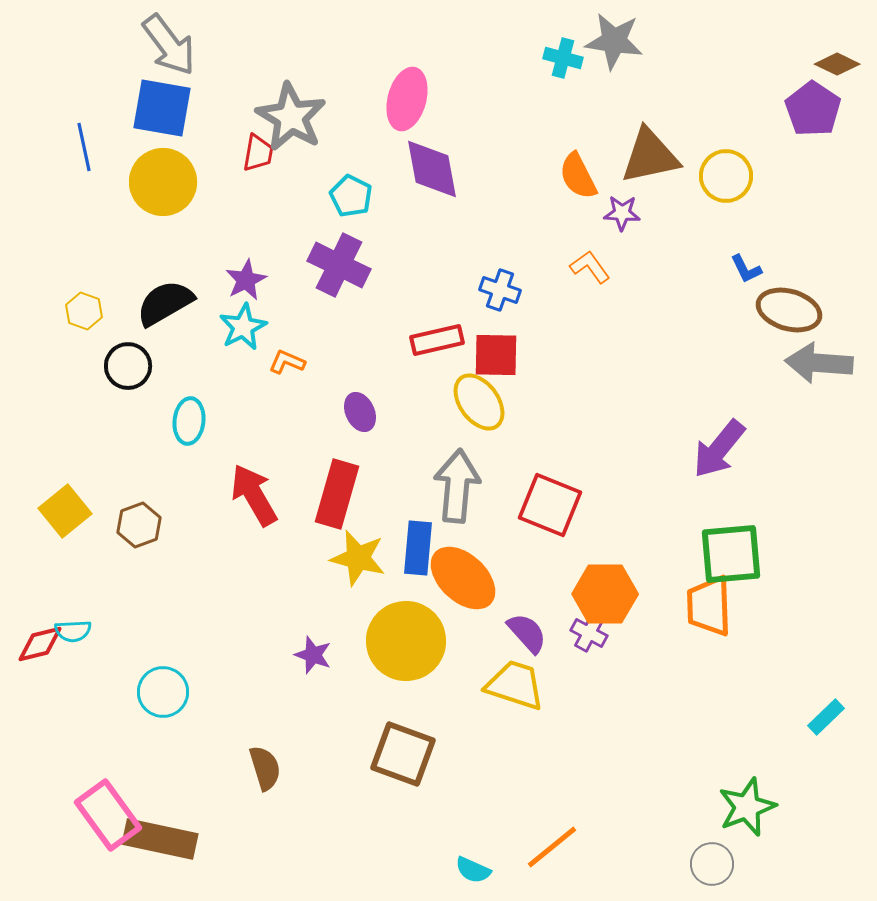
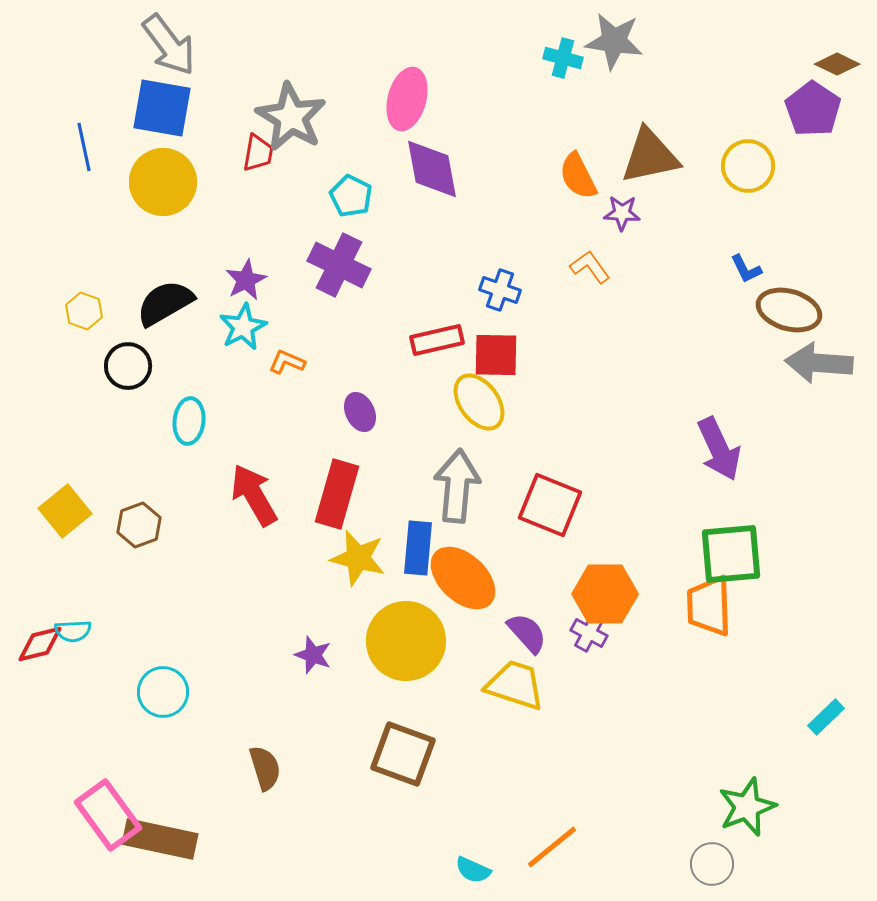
yellow circle at (726, 176): moved 22 px right, 10 px up
purple arrow at (719, 449): rotated 64 degrees counterclockwise
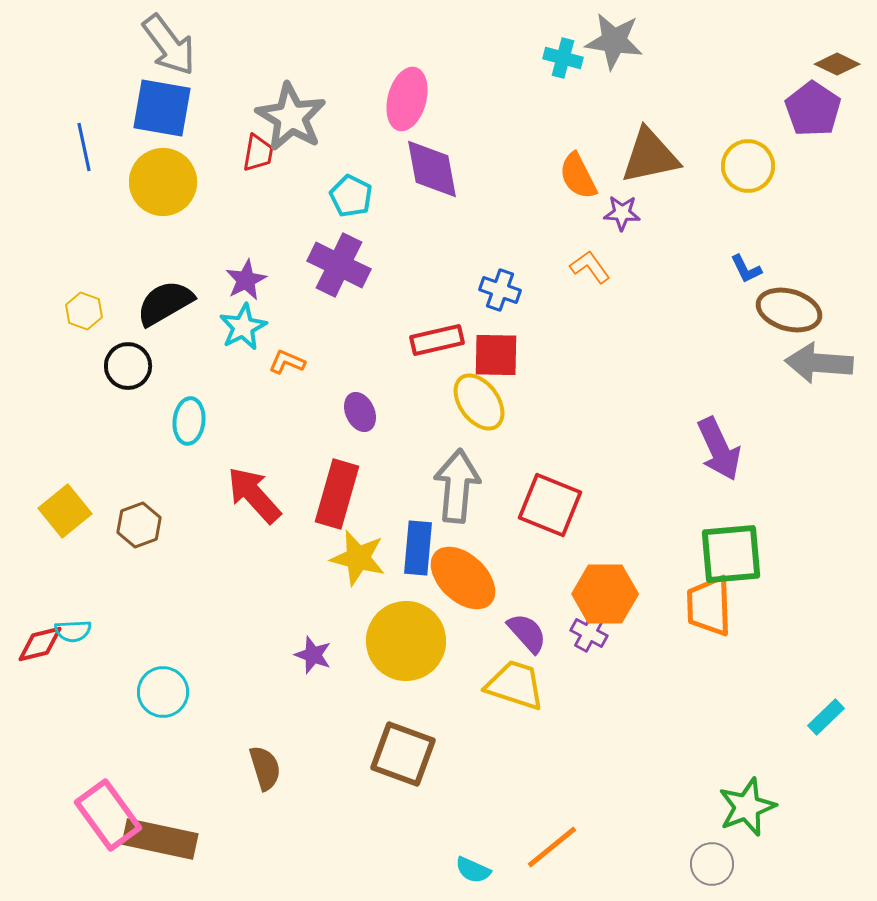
red arrow at (254, 495): rotated 12 degrees counterclockwise
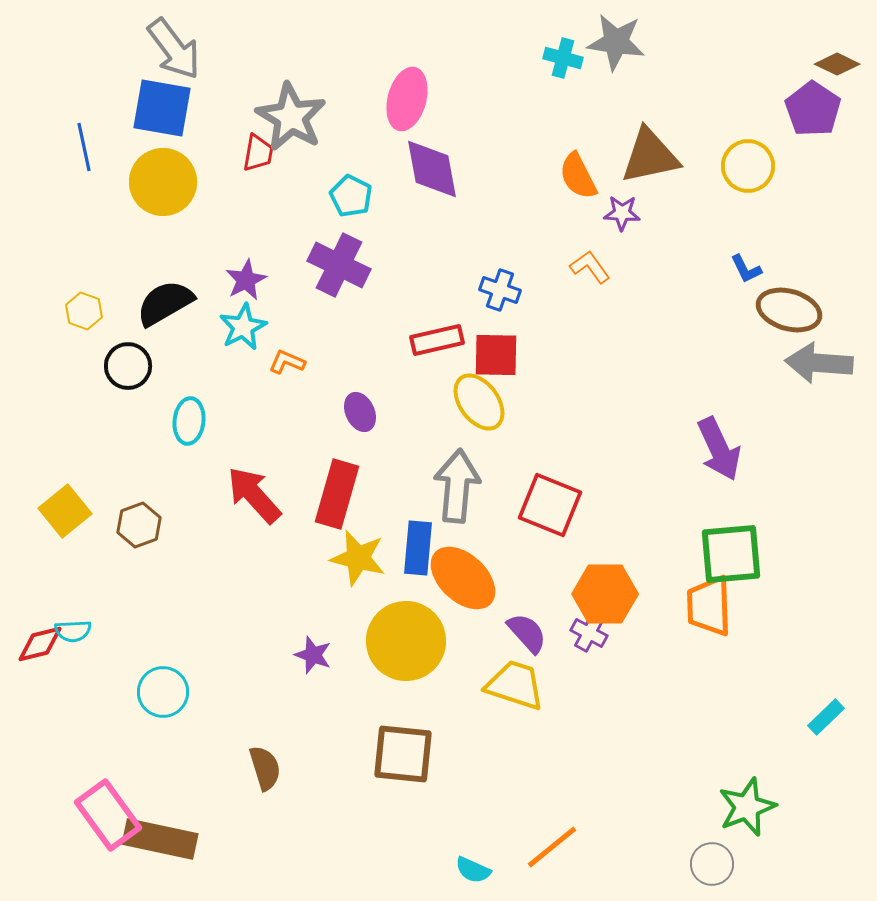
gray star at (614, 41): moved 2 px right, 1 px down
gray arrow at (169, 45): moved 5 px right, 4 px down
brown square at (403, 754): rotated 14 degrees counterclockwise
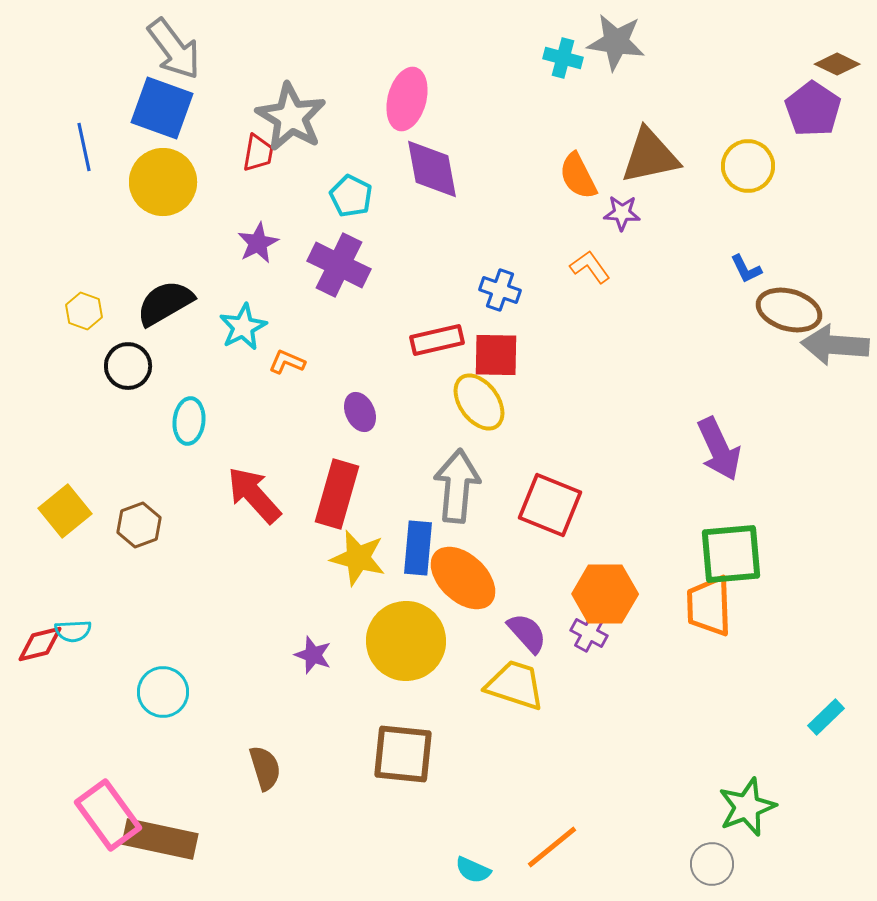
blue square at (162, 108): rotated 10 degrees clockwise
purple star at (246, 280): moved 12 px right, 37 px up
gray arrow at (819, 363): moved 16 px right, 18 px up
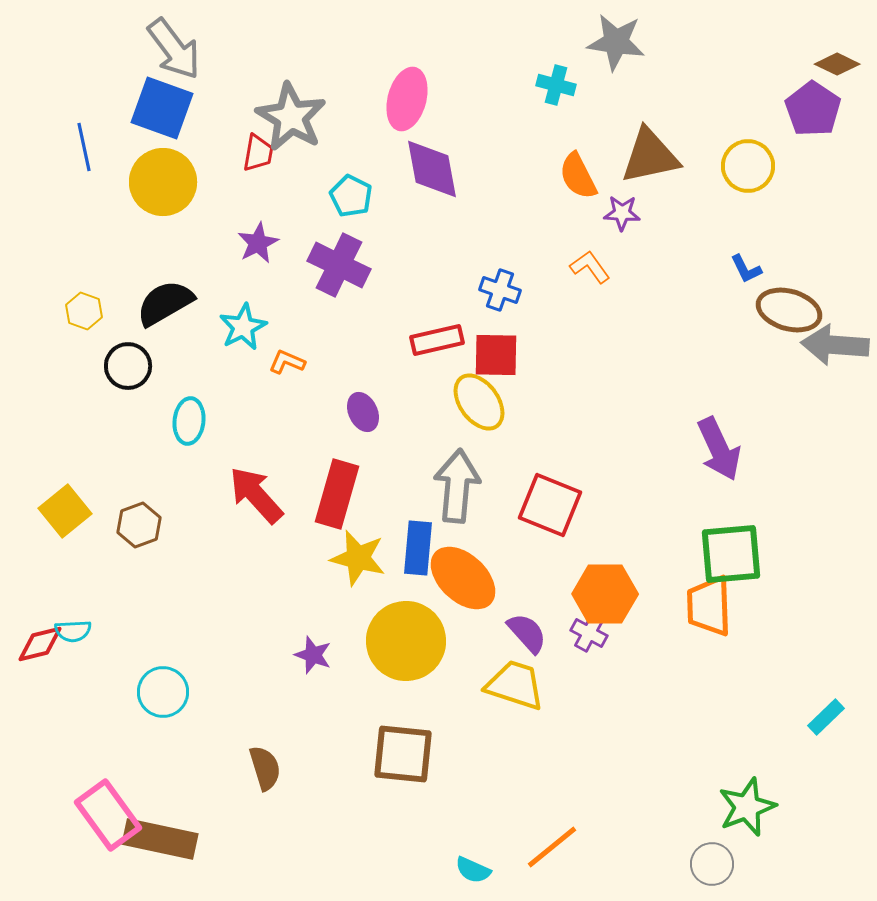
cyan cross at (563, 58): moved 7 px left, 27 px down
purple ellipse at (360, 412): moved 3 px right
red arrow at (254, 495): moved 2 px right
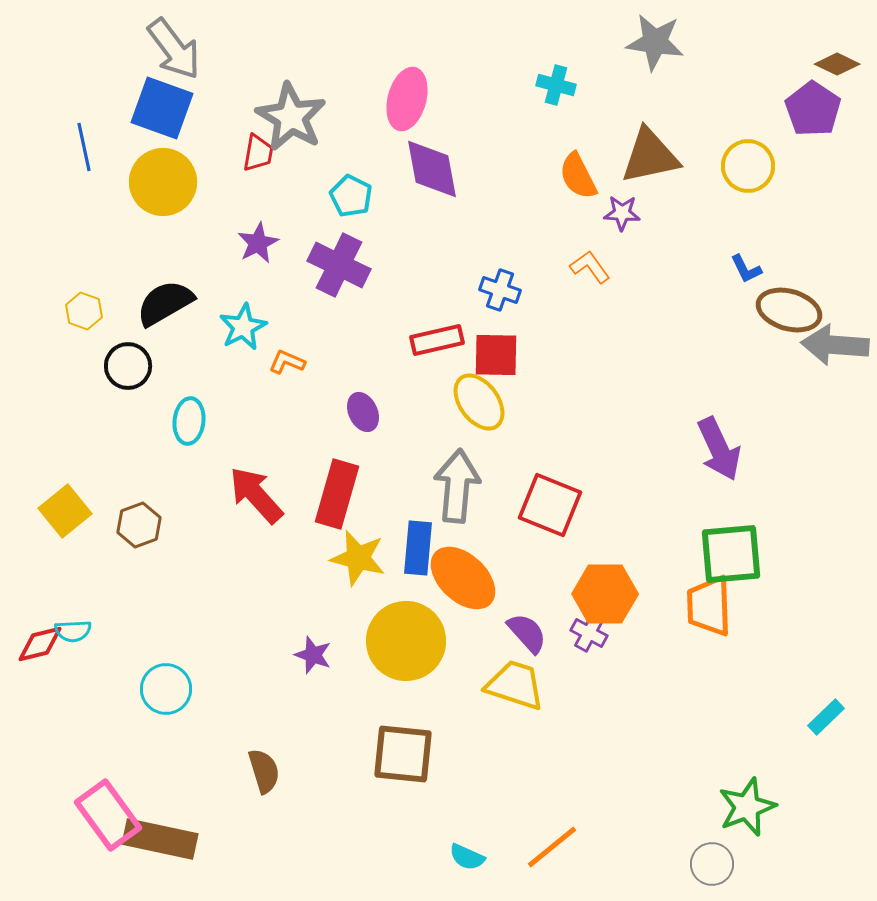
gray star at (616, 42): moved 39 px right
cyan circle at (163, 692): moved 3 px right, 3 px up
brown semicircle at (265, 768): moved 1 px left, 3 px down
cyan semicircle at (473, 870): moved 6 px left, 13 px up
